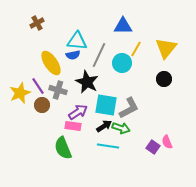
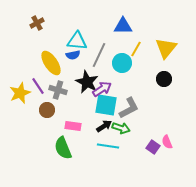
brown circle: moved 5 px right, 5 px down
purple arrow: moved 24 px right, 23 px up
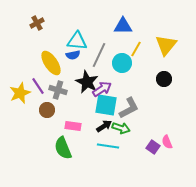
yellow triangle: moved 3 px up
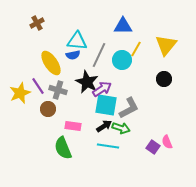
cyan circle: moved 3 px up
brown circle: moved 1 px right, 1 px up
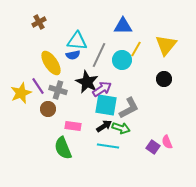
brown cross: moved 2 px right, 1 px up
yellow star: moved 1 px right
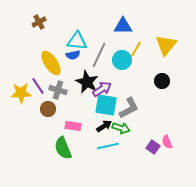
black circle: moved 2 px left, 2 px down
yellow star: rotated 20 degrees clockwise
cyan line: rotated 20 degrees counterclockwise
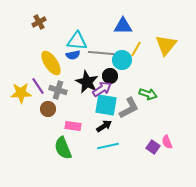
gray line: moved 2 px right, 2 px up; rotated 70 degrees clockwise
black circle: moved 52 px left, 5 px up
green arrow: moved 27 px right, 34 px up
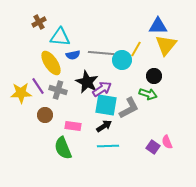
blue triangle: moved 35 px right
cyan triangle: moved 17 px left, 4 px up
black circle: moved 44 px right
brown circle: moved 3 px left, 6 px down
cyan line: rotated 10 degrees clockwise
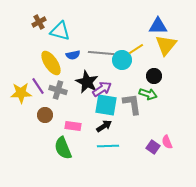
cyan triangle: moved 6 px up; rotated 10 degrees clockwise
yellow line: rotated 28 degrees clockwise
gray L-shape: moved 3 px right, 4 px up; rotated 70 degrees counterclockwise
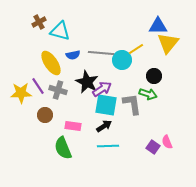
yellow triangle: moved 2 px right, 2 px up
